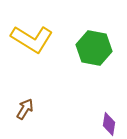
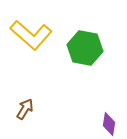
yellow L-shape: moved 1 px left, 4 px up; rotated 9 degrees clockwise
green hexagon: moved 9 px left
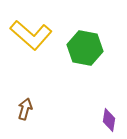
brown arrow: rotated 15 degrees counterclockwise
purple diamond: moved 4 px up
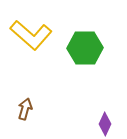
green hexagon: rotated 12 degrees counterclockwise
purple diamond: moved 4 px left, 4 px down; rotated 15 degrees clockwise
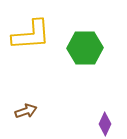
yellow L-shape: rotated 45 degrees counterclockwise
brown arrow: moved 1 px right, 2 px down; rotated 55 degrees clockwise
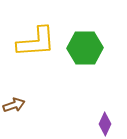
yellow L-shape: moved 5 px right, 7 px down
brown arrow: moved 12 px left, 6 px up
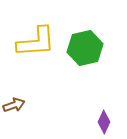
green hexagon: rotated 12 degrees counterclockwise
purple diamond: moved 1 px left, 2 px up
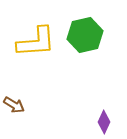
green hexagon: moved 13 px up
brown arrow: rotated 50 degrees clockwise
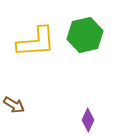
purple diamond: moved 16 px left, 2 px up
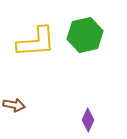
brown arrow: rotated 20 degrees counterclockwise
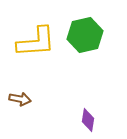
brown arrow: moved 6 px right, 6 px up
purple diamond: rotated 15 degrees counterclockwise
